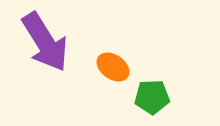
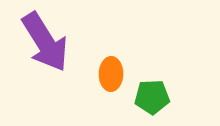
orange ellipse: moved 2 px left, 7 px down; rotated 56 degrees clockwise
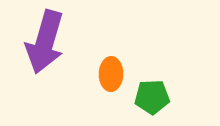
purple arrow: rotated 48 degrees clockwise
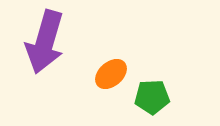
orange ellipse: rotated 48 degrees clockwise
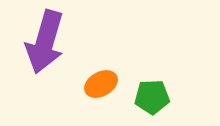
orange ellipse: moved 10 px left, 10 px down; rotated 12 degrees clockwise
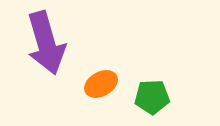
purple arrow: moved 1 px right, 1 px down; rotated 32 degrees counterclockwise
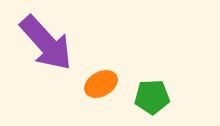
purple arrow: rotated 26 degrees counterclockwise
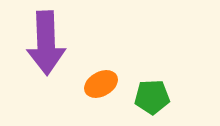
purple arrow: rotated 40 degrees clockwise
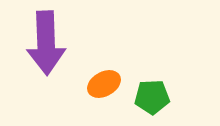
orange ellipse: moved 3 px right
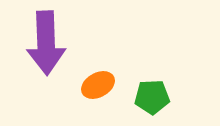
orange ellipse: moved 6 px left, 1 px down
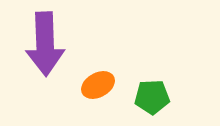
purple arrow: moved 1 px left, 1 px down
